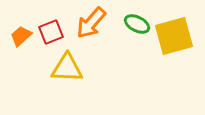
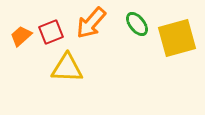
green ellipse: rotated 25 degrees clockwise
yellow square: moved 3 px right, 2 px down
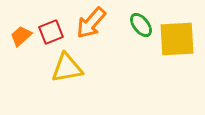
green ellipse: moved 4 px right, 1 px down
yellow square: moved 1 px down; rotated 12 degrees clockwise
yellow triangle: rotated 12 degrees counterclockwise
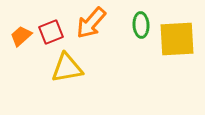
green ellipse: rotated 35 degrees clockwise
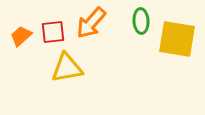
green ellipse: moved 4 px up
red square: moved 2 px right; rotated 15 degrees clockwise
yellow square: rotated 12 degrees clockwise
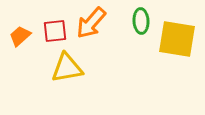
red square: moved 2 px right, 1 px up
orange trapezoid: moved 1 px left
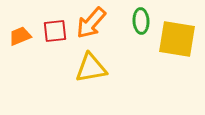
orange trapezoid: rotated 20 degrees clockwise
yellow triangle: moved 24 px right
